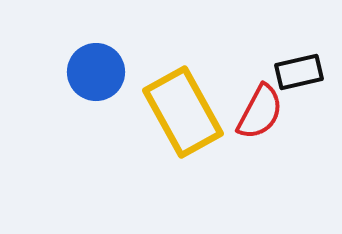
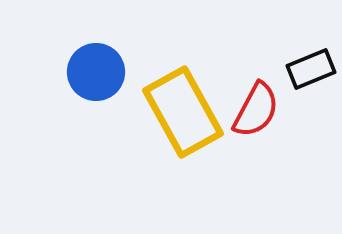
black rectangle: moved 12 px right, 3 px up; rotated 9 degrees counterclockwise
red semicircle: moved 4 px left, 2 px up
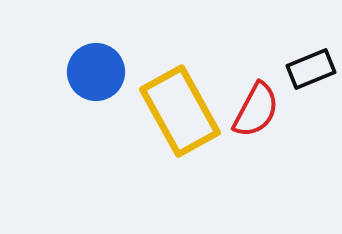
yellow rectangle: moved 3 px left, 1 px up
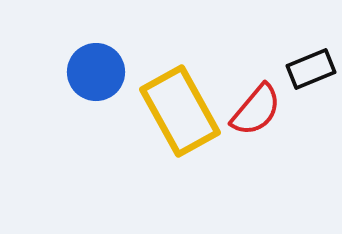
red semicircle: rotated 12 degrees clockwise
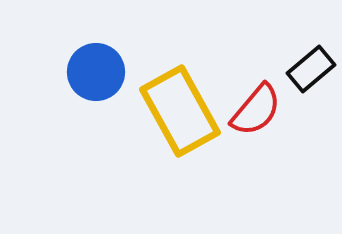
black rectangle: rotated 18 degrees counterclockwise
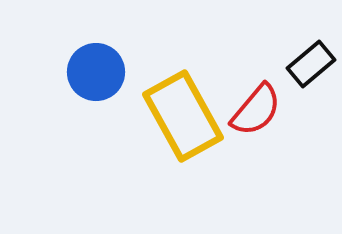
black rectangle: moved 5 px up
yellow rectangle: moved 3 px right, 5 px down
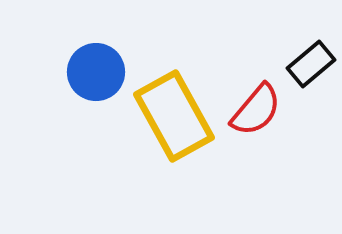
yellow rectangle: moved 9 px left
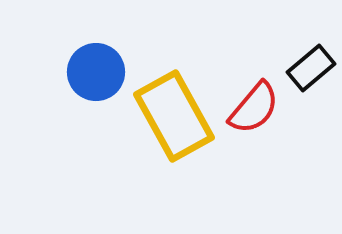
black rectangle: moved 4 px down
red semicircle: moved 2 px left, 2 px up
